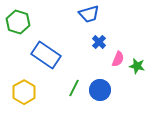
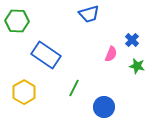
green hexagon: moved 1 px left, 1 px up; rotated 15 degrees counterclockwise
blue cross: moved 33 px right, 2 px up
pink semicircle: moved 7 px left, 5 px up
blue circle: moved 4 px right, 17 px down
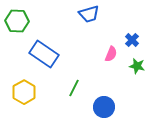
blue rectangle: moved 2 px left, 1 px up
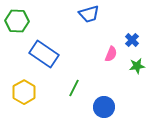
green star: rotated 21 degrees counterclockwise
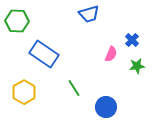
green line: rotated 60 degrees counterclockwise
blue circle: moved 2 px right
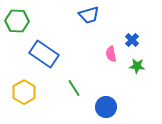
blue trapezoid: moved 1 px down
pink semicircle: rotated 147 degrees clockwise
green star: rotated 14 degrees clockwise
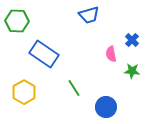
green star: moved 5 px left, 5 px down
